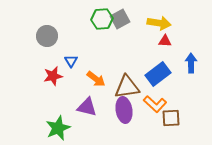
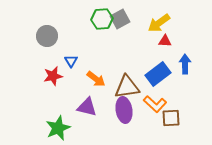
yellow arrow: rotated 135 degrees clockwise
blue arrow: moved 6 px left, 1 px down
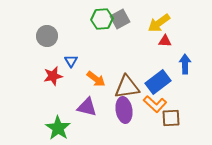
blue rectangle: moved 8 px down
green star: rotated 15 degrees counterclockwise
